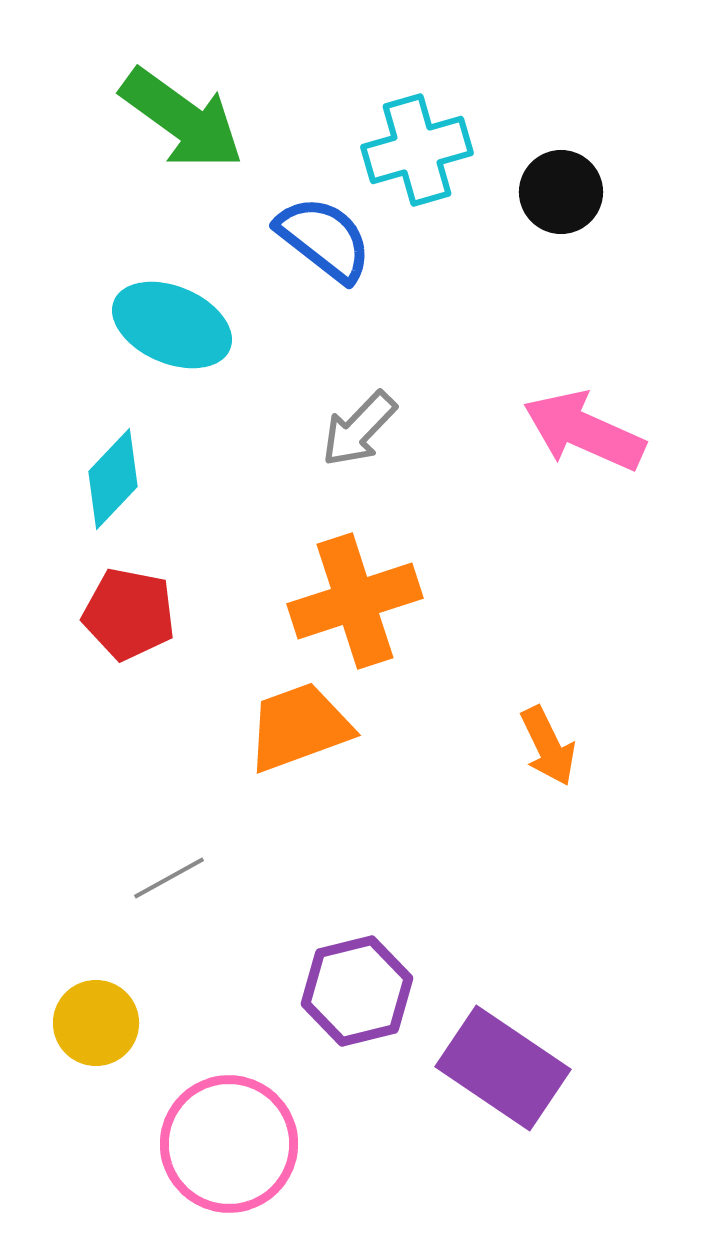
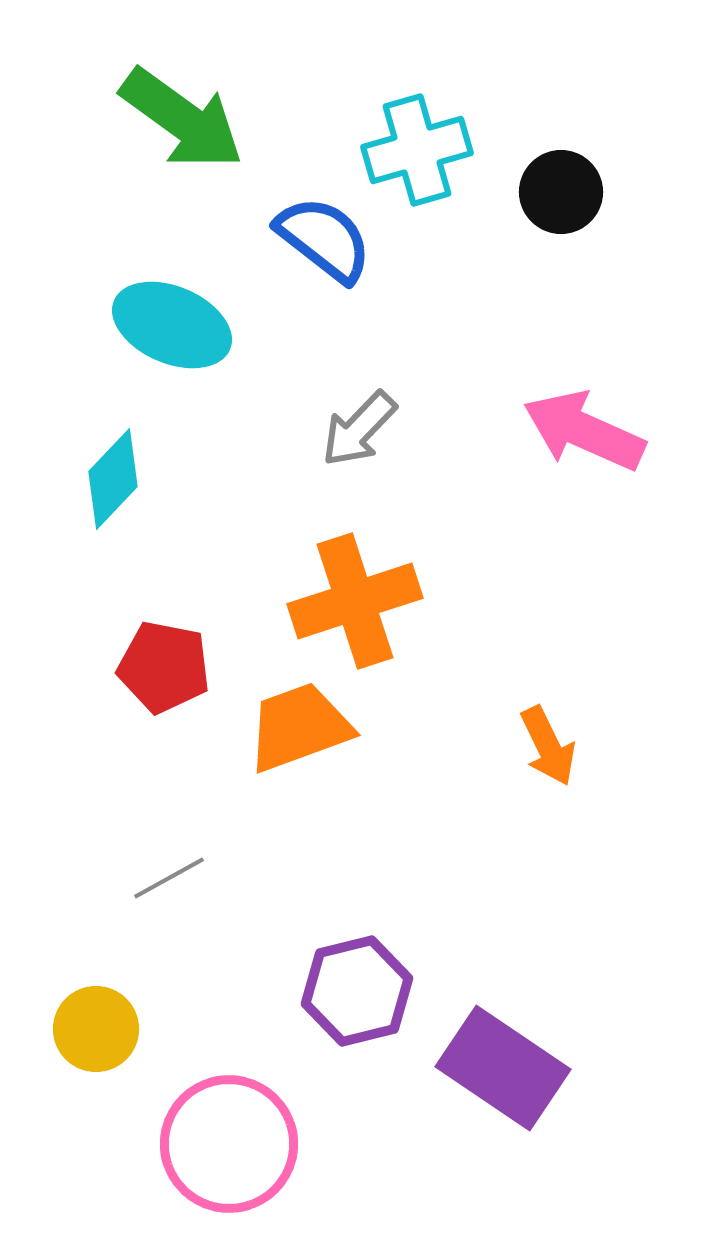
red pentagon: moved 35 px right, 53 px down
yellow circle: moved 6 px down
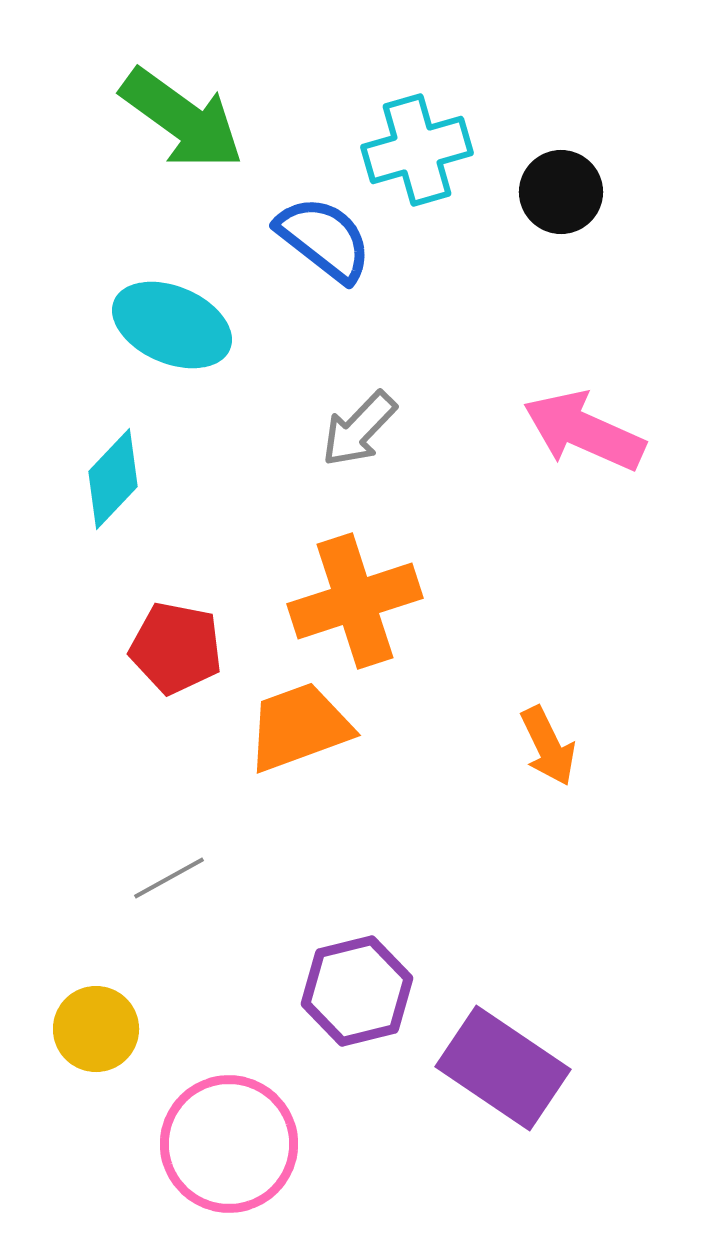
red pentagon: moved 12 px right, 19 px up
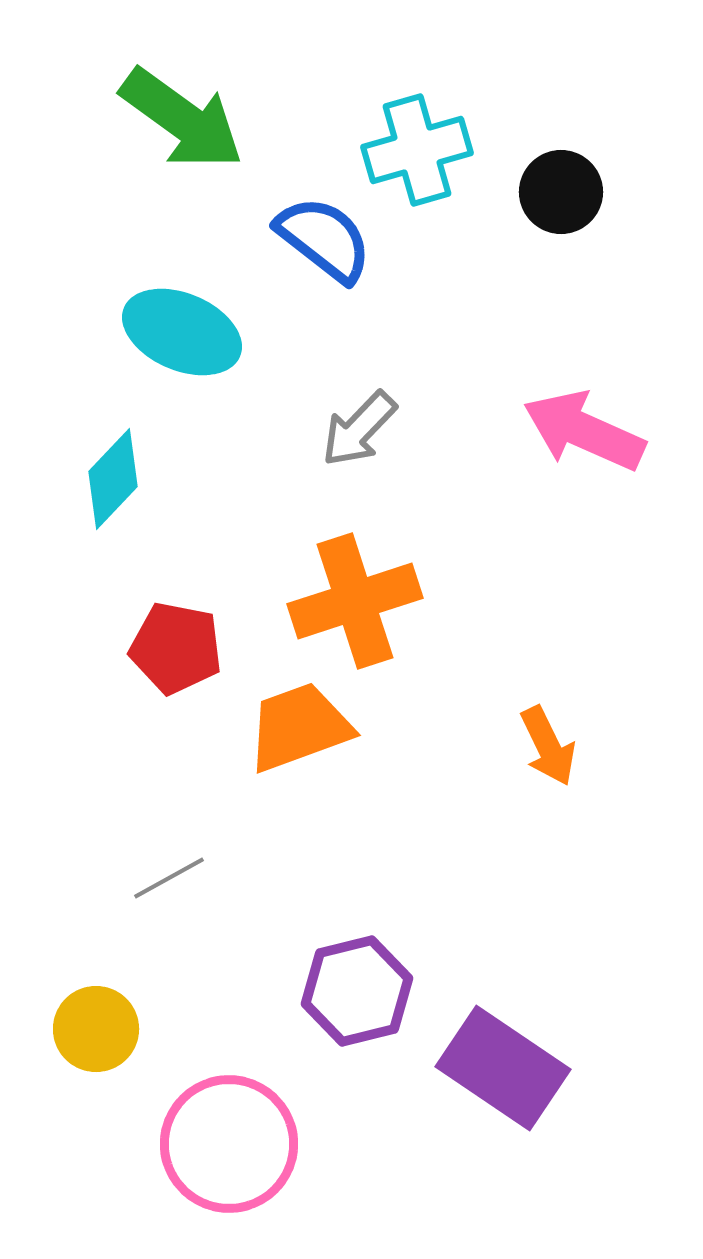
cyan ellipse: moved 10 px right, 7 px down
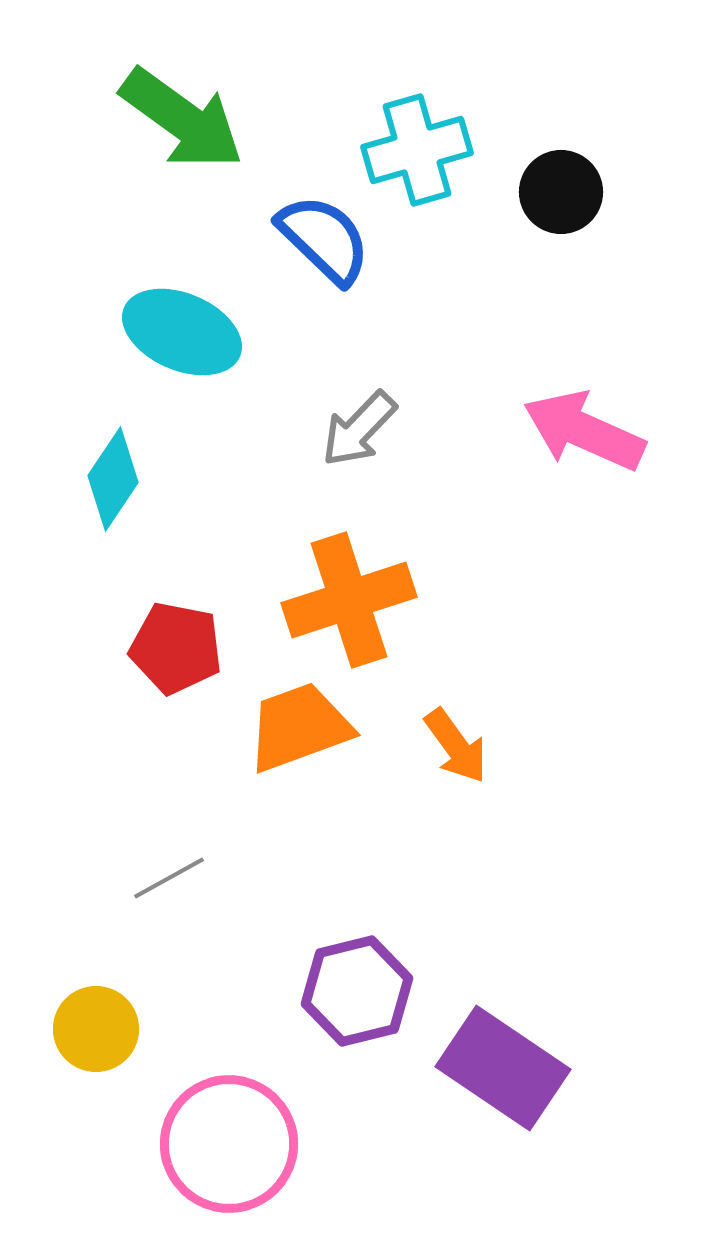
blue semicircle: rotated 6 degrees clockwise
cyan diamond: rotated 10 degrees counterclockwise
orange cross: moved 6 px left, 1 px up
orange arrow: moved 92 px left; rotated 10 degrees counterclockwise
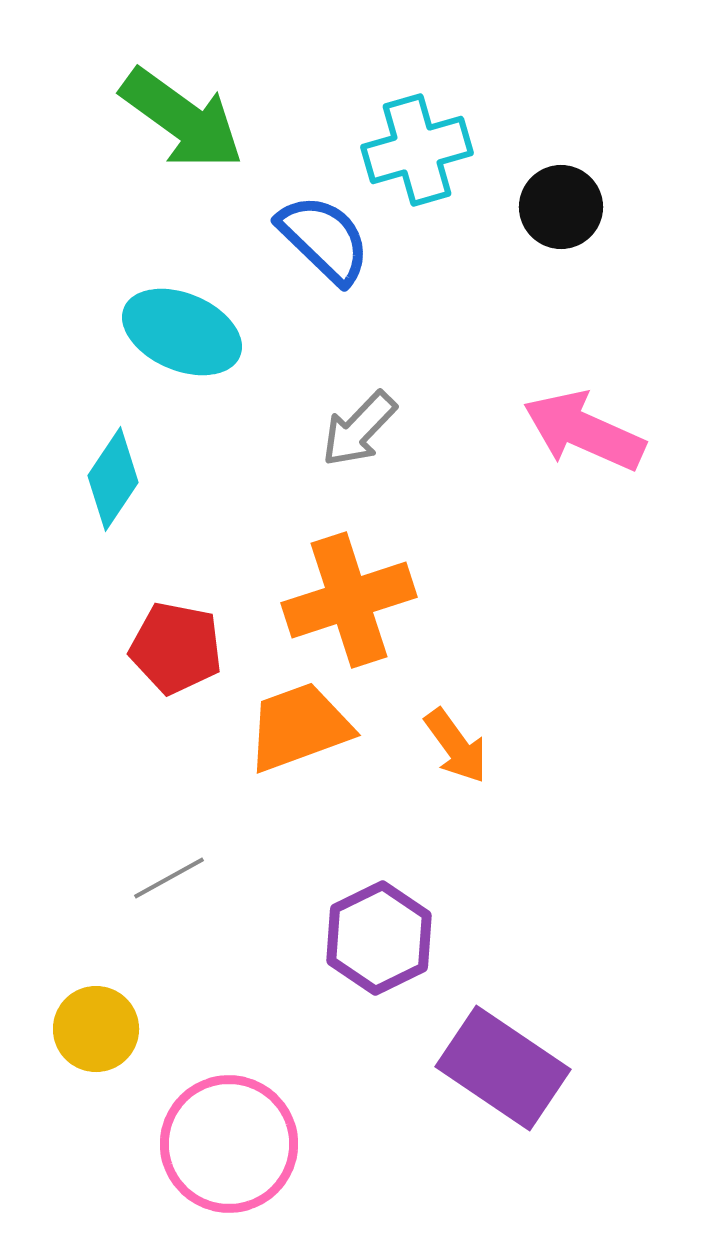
black circle: moved 15 px down
purple hexagon: moved 22 px right, 53 px up; rotated 12 degrees counterclockwise
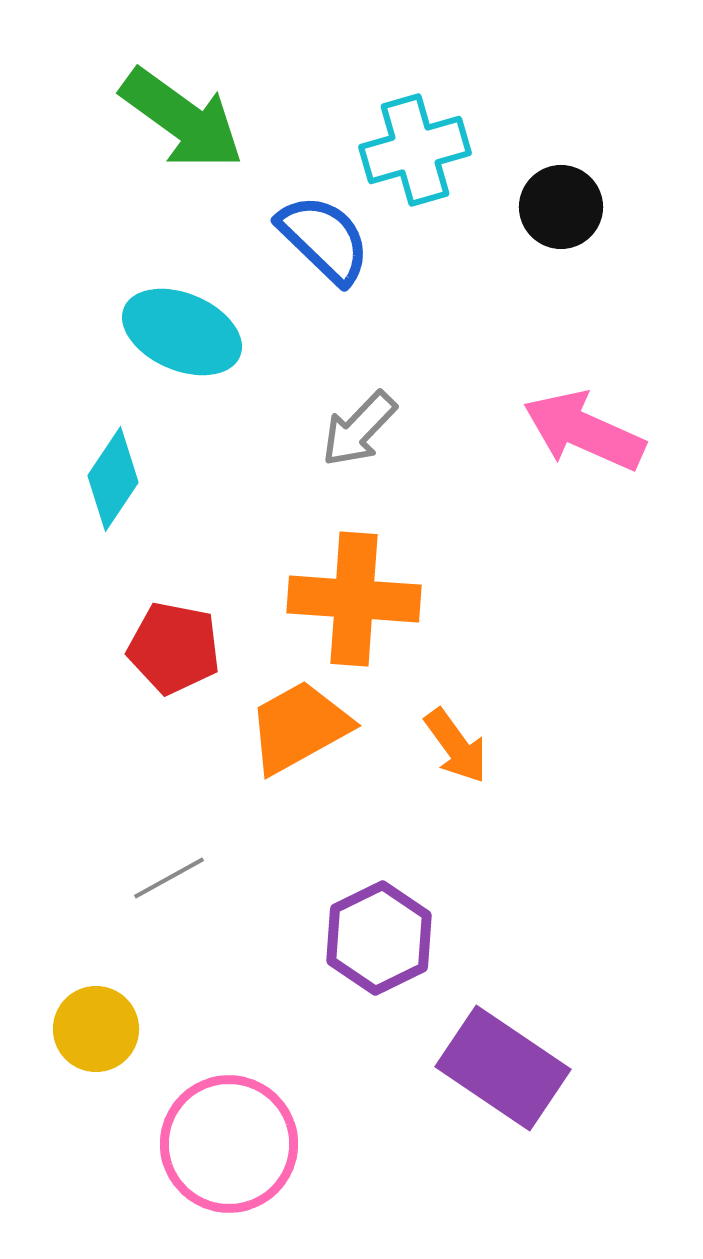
cyan cross: moved 2 px left
orange cross: moved 5 px right, 1 px up; rotated 22 degrees clockwise
red pentagon: moved 2 px left
orange trapezoid: rotated 9 degrees counterclockwise
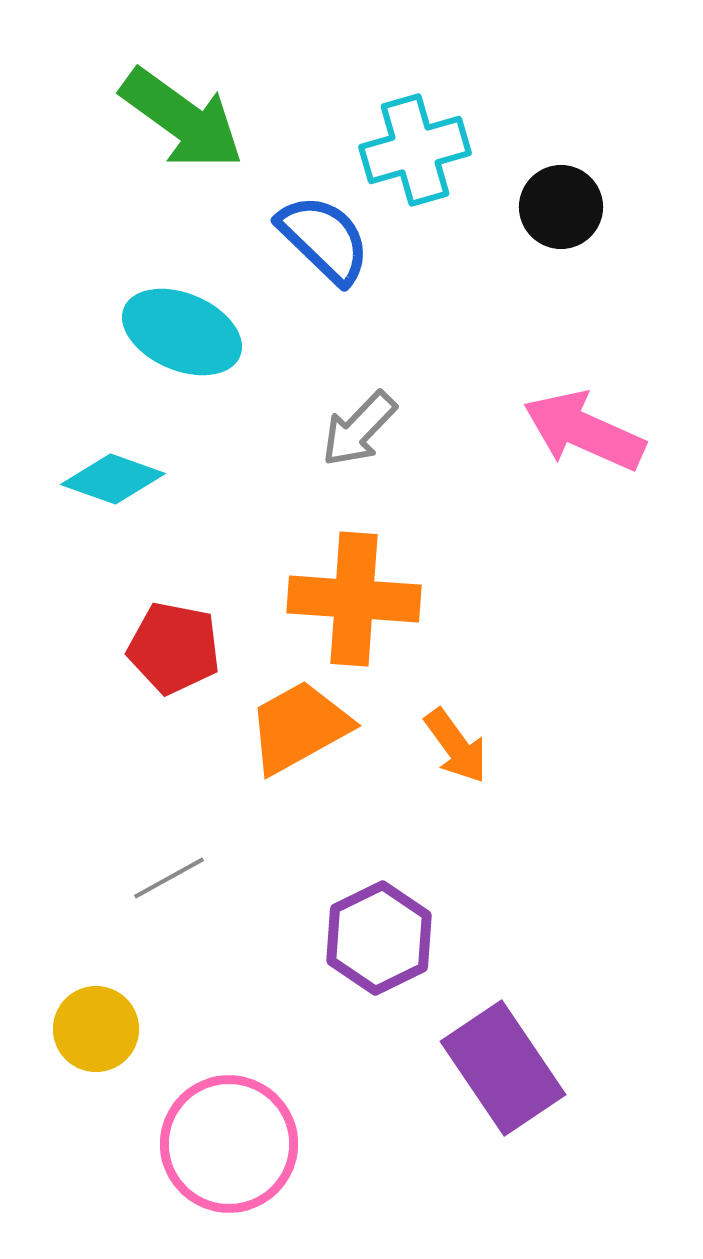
cyan diamond: rotated 76 degrees clockwise
purple rectangle: rotated 22 degrees clockwise
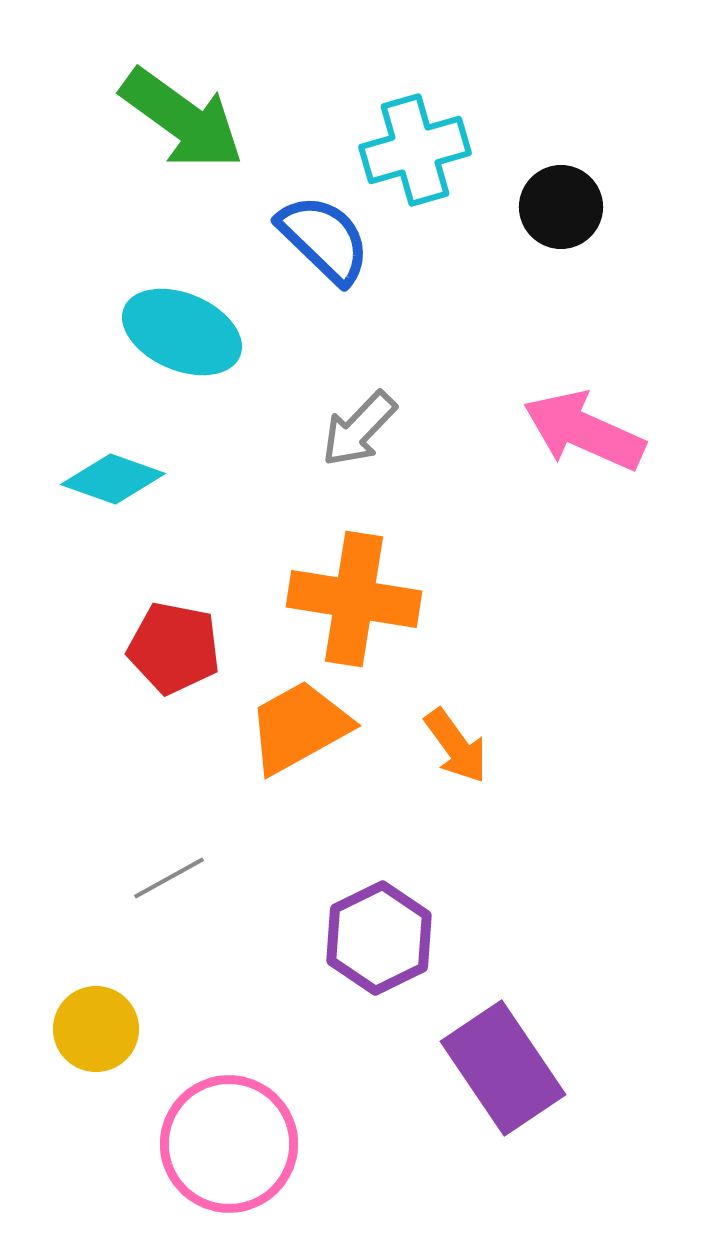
orange cross: rotated 5 degrees clockwise
